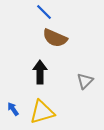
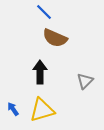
yellow triangle: moved 2 px up
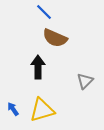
black arrow: moved 2 px left, 5 px up
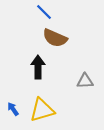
gray triangle: rotated 42 degrees clockwise
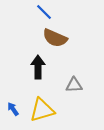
gray triangle: moved 11 px left, 4 px down
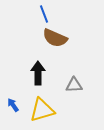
blue line: moved 2 px down; rotated 24 degrees clockwise
black arrow: moved 6 px down
blue arrow: moved 4 px up
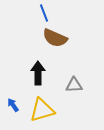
blue line: moved 1 px up
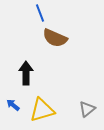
blue line: moved 4 px left
black arrow: moved 12 px left
gray triangle: moved 13 px right, 24 px down; rotated 36 degrees counterclockwise
blue arrow: rotated 16 degrees counterclockwise
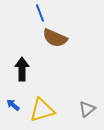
black arrow: moved 4 px left, 4 px up
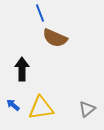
yellow triangle: moved 1 px left, 2 px up; rotated 8 degrees clockwise
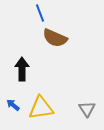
gray triangle: rotated 24 degrees counterclockwise
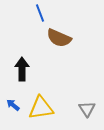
brown semicircle: moved 4 px right
